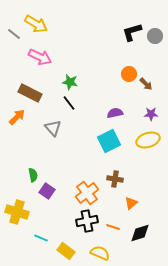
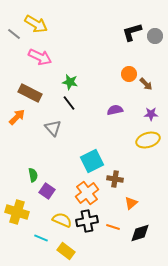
purple semicircle: moved 3 px up
cyan square: moved 17 px left, 20 px down
yellow semicircle: moved 38 px left, 33 px up
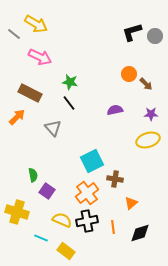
orange line: rotated 64 degrees clockwise
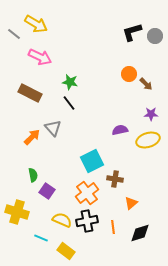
purple semicircle: moved 5 px right, 20 px down
orange arrow: moved 15 px right, 20 px down
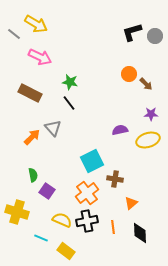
black diamond: rotated 75 degrees counterclockwise
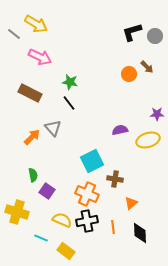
brown arrow: moved 1 px right, 17 px up
purple star: moved 6 px right
orange cross: moved 1 px down; rotated 30 degrees counterclockwise
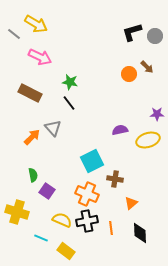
orange line: moved 2 px left, 1 px down
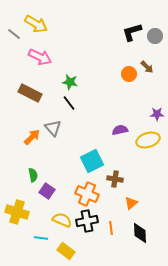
cyan line: rotated 16 degrees counterclockwise
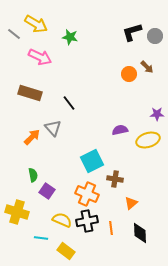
green star: moved 45 px up
brown rectangle: rotated 10 degrees counterclockwise
